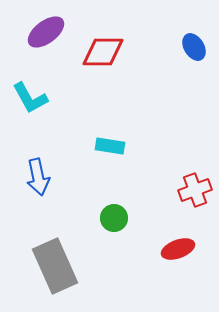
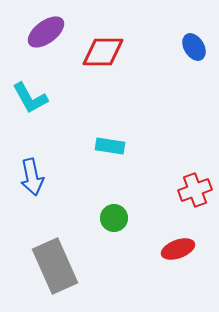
blue arrow: moved 6 px left
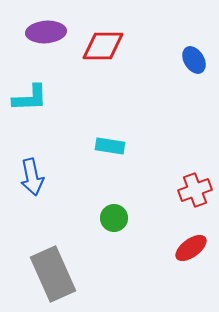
purple ellipse: rotated 33 degrees clockwise
blue ellipse: moved 13 px down
red diamond: moved 6 px up
cyan L-shape: rotated 63 degrees counterclockwise
red ellipse: moved 13 px right, 1 px up; rotated 16 degrees counterclockwise
gray rectangle: moved 2 px left, 8 px down
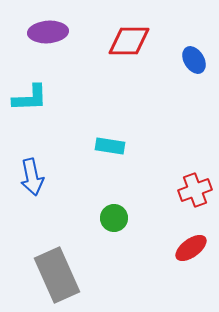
purple ellipse: moved 2 px right
red diamond: moved 26 px right, 5 px up
gray rectangle: moved 4 px right, 1 px down
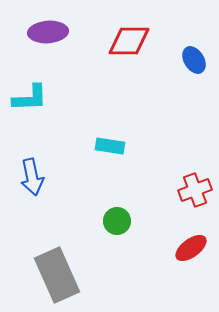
green circle: moved 3 px right, 3 px down
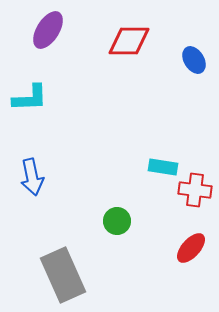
purple ellipse: moved 2 px up; rotated 54 degrees counterclockwise
cyan rectangle: moved 53 px right, 21 px down
red cross: rotated 28 degrees clockwise
red ellipse: rotated 12 degrees counterclockwise
gray rectangle: moved 6 px right
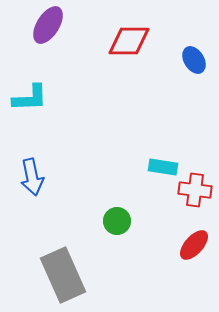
purple ellipse: moved 5 px up
red ellipse: moved 3 px right, 3 px up
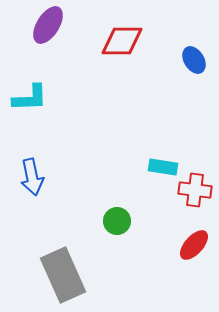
red diamond: moved 7 px left
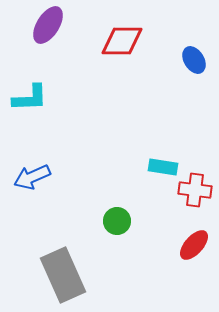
blue arrow: rotated 78 degrees clockwise
